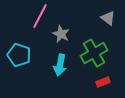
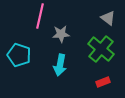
pink line: rotated 15 degrees counterclockwise
gray star: rotated 30 degrees counterclockwise
green cross: moved 7 px right, 4 px up; rotated 20 degrees counterclockwise
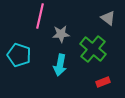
green cross: moved 8 px left
